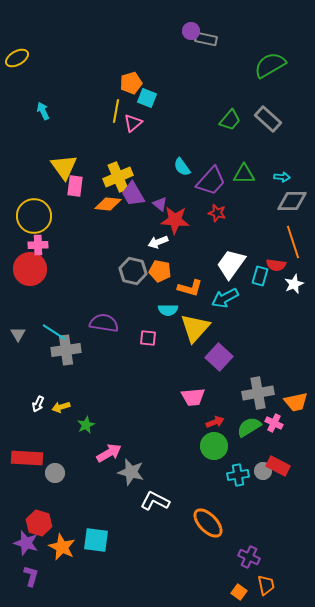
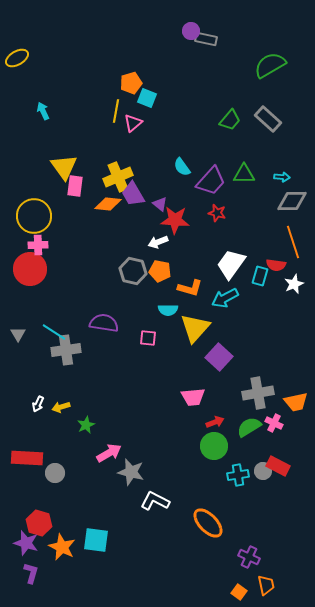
purple L-shape at (31, 576): moved 3 px up
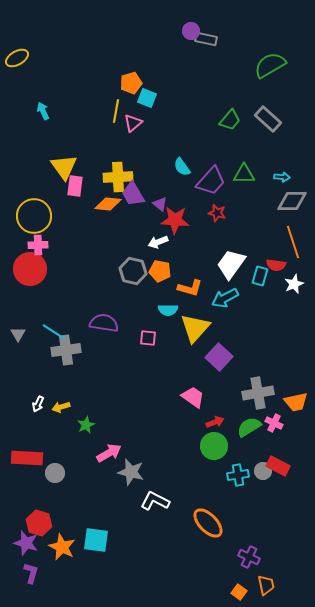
yellow cross at (118, 177): rotated 20 degrees clockwise
pink trapezoid at (193, 397): rotated 140 degrees counterclockwise
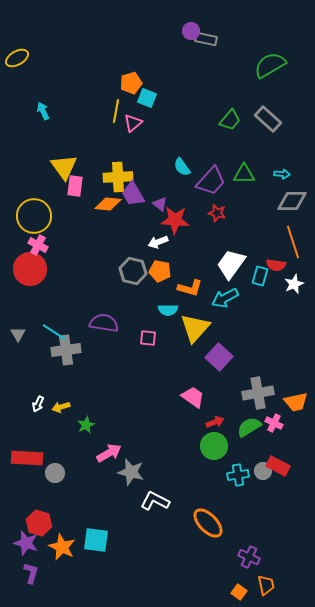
cyan arrow at (282, 177): moved 3 px up
pink cross at (38, 245): rotated 30 degrees clockwise
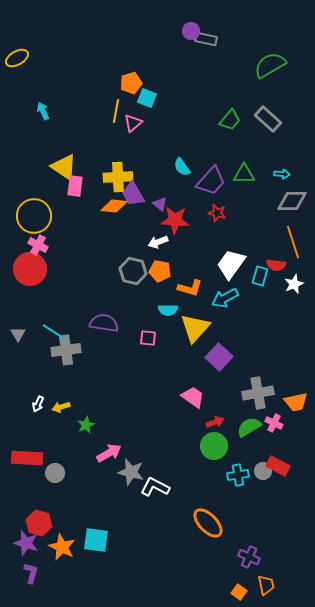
yellow triangle at (64, 167): rotated 20 degrees counterclockwise
orange diamond at (108, 204): moved 6 px right, 2 px down
white L-shape at (155, 501): moved 14 px up
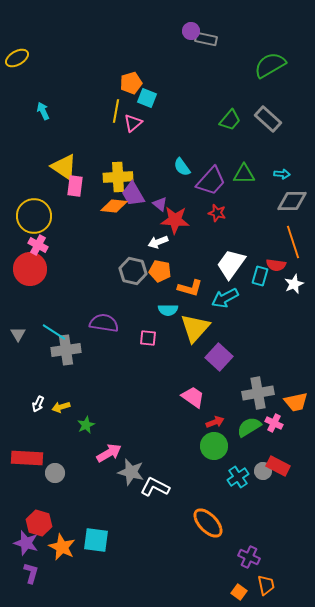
cyan cross at (238, 475): moved 2 px down; rotated 25 degrees counterclockwise
